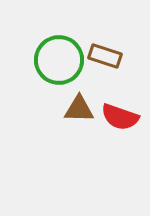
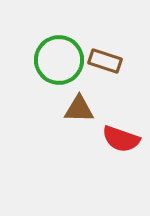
brown rectangle: moved 5 px down
red semicircle: moved 1 px right, 22 px down
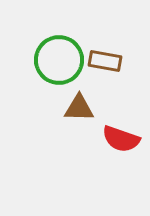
brown rectangle: rotated 8 degrees counterclockwise
brown triangle: moved 1 px up
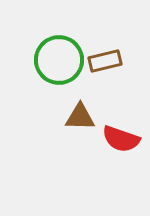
brown rectangle: rotated 24 degrees counterclockwise
brown triangle: moved 1 px right, 9 px down
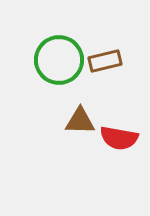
brown triangle: moved 4 px down
red semicircle: moved 2 px left, 1 px up; rotated 9 degrees counterclockwise
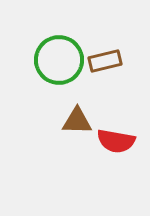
brown triangle: moved 3 px left
red semicircle: moved 3 px left, 3 px down
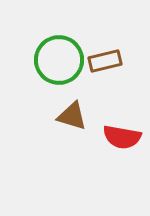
brown triangle: moved 5 px left, 5 px up; rotated 16 degrees clockwise
red semicircle: moved 6 px right, 4 px up
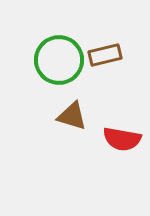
brown rectangle: moved 6 px up
red semicircle: moved 2 px down
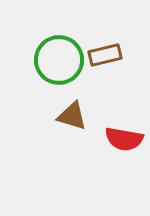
red semicircle: moved 2 px right
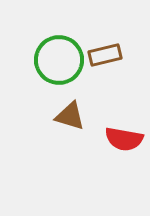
brown triangle: moved 2 px left
